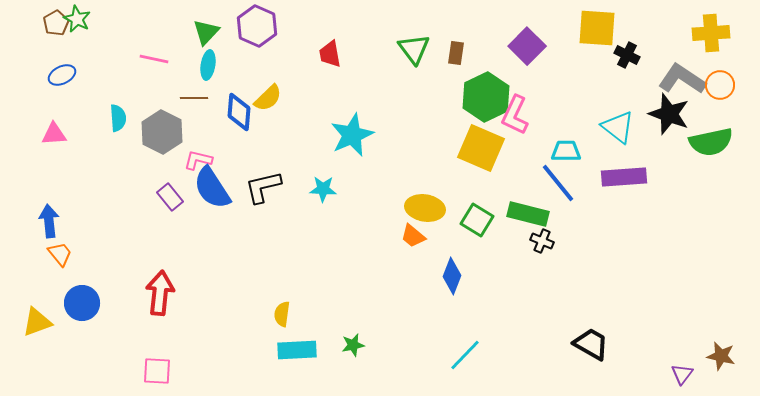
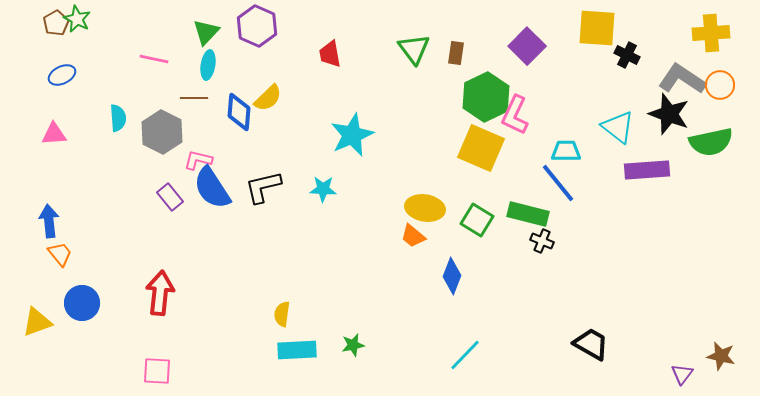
purple rectangle at (624, 177): moved 23 px right, 7 px up
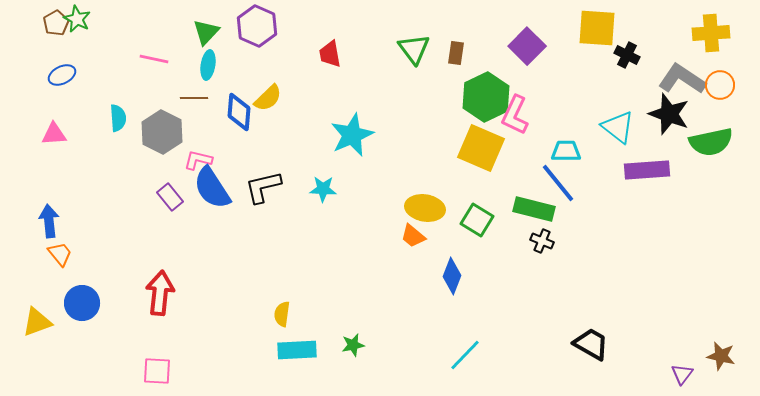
green rectangle at (528, 214): moved 6 px right, 5 px up
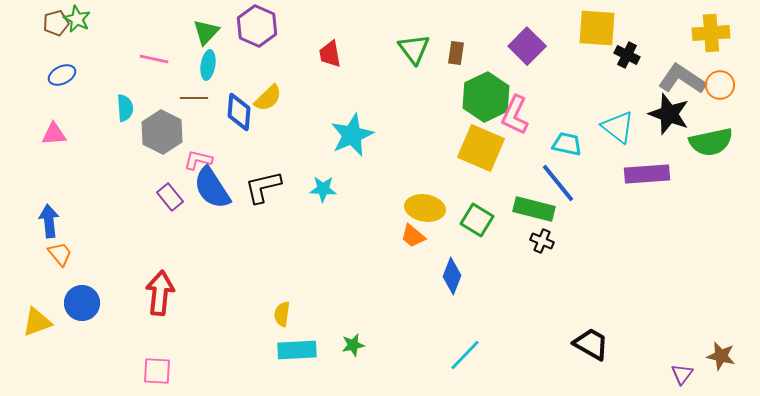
brown pentagon at (56, 23): rotated 15 degrees clockwise
cyan semicircle at (118, 118): moved 7 px right, 10 px up
cyan trapezoid at (566, 151): moved 1 px right, 7 px up; rotated 12 degrees clockwise
purple rectangle at (647, 170): moved 4 px down
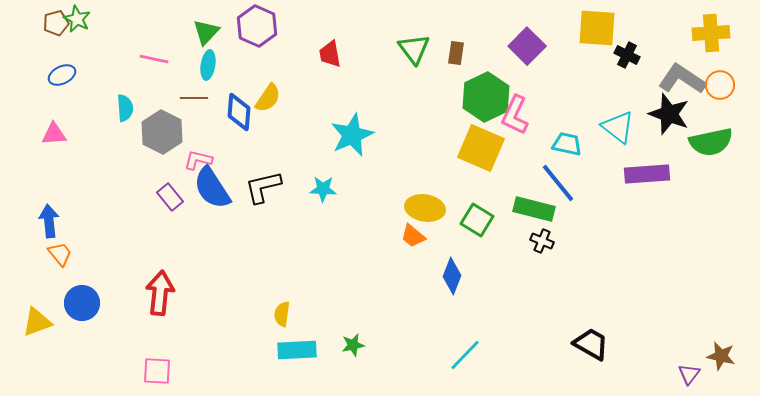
yellow semicircle at (268, 98): rotated 12 degrees counterclockwise
purple triangle at (682, 374): moved 7 px right
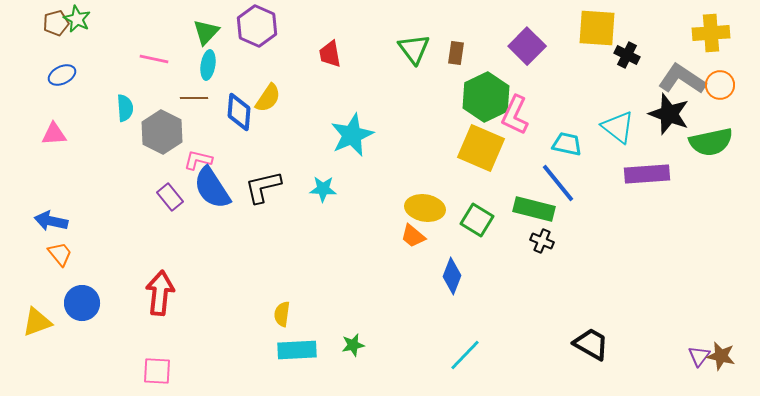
blue arrow at (49, 221): moved 2 px right; rotated 72 degrees counterclockwise
purple triangle at (689, 374): moved 10 px right, 18 px up
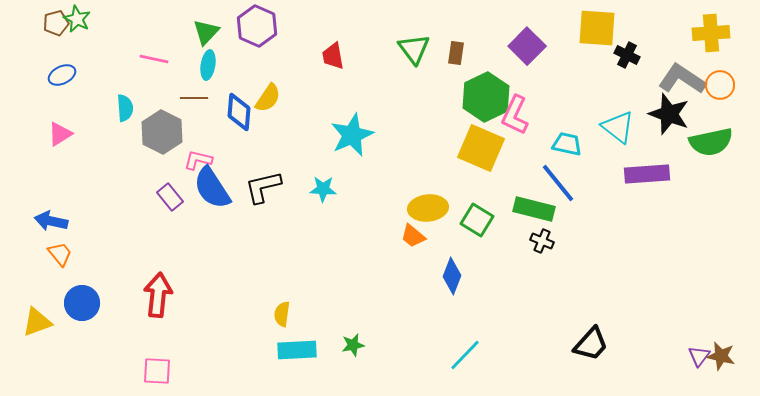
red trapezoid at (330, 54): moved 3 px right, 2 px down
pink triangle at (54, 134): moved 6 px right; rotated 28 degrees counterclockwise
yellow ellipse at (425, 208): moved 3 px right; rotated 15 degrees counterclockwise
red arrow at (160, 293): moved 2 px left, 2 px down
black trapezoid at (591, 344): rotated 102 degrees clockwise
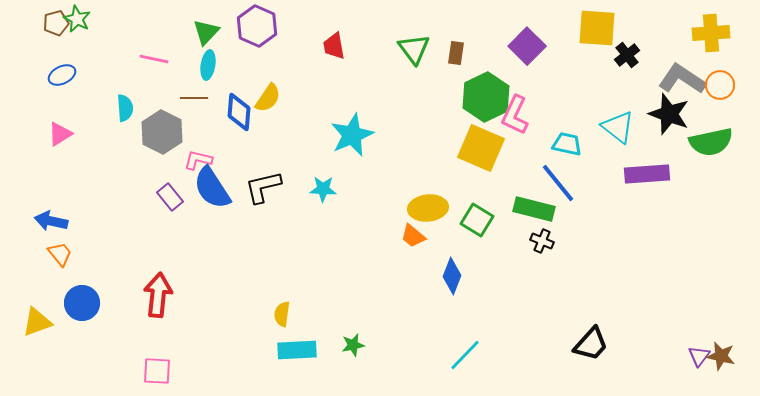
black cross at (627, 55): rotated 25 degrees clockwise
red trapezoid at (333, 56): moved 1 px right, 10 px up
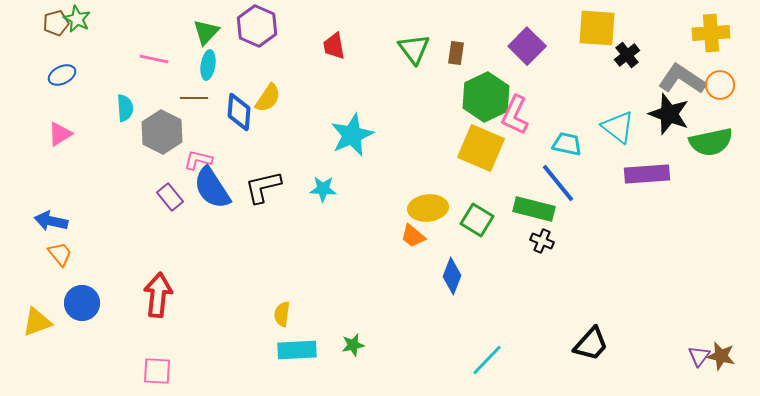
cyan line at (465, 355): moved 22 px right, 5 px down
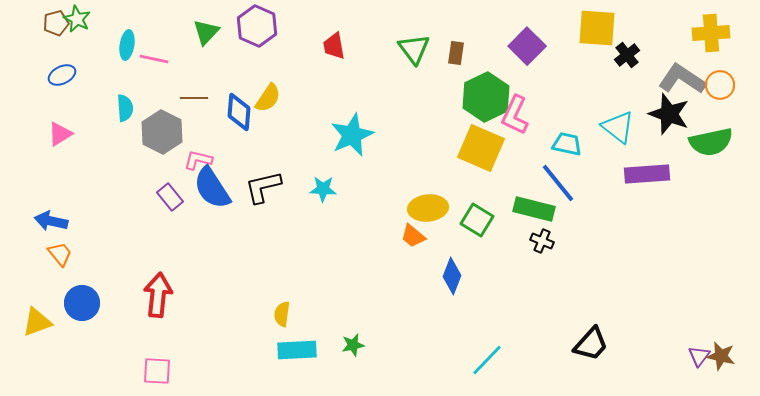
cyan ellipse at (208, 65): moved 81 px left, 20 px up
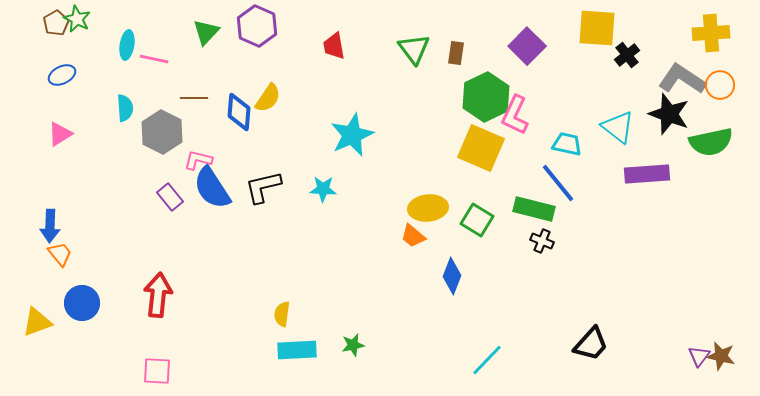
brown pentagon at (56, 23): rotated 15 degrees counterclockwise
blue arrow at (51, 221): moved 1 px left, 5 px down; rotated 100 degrees counterclockwise
